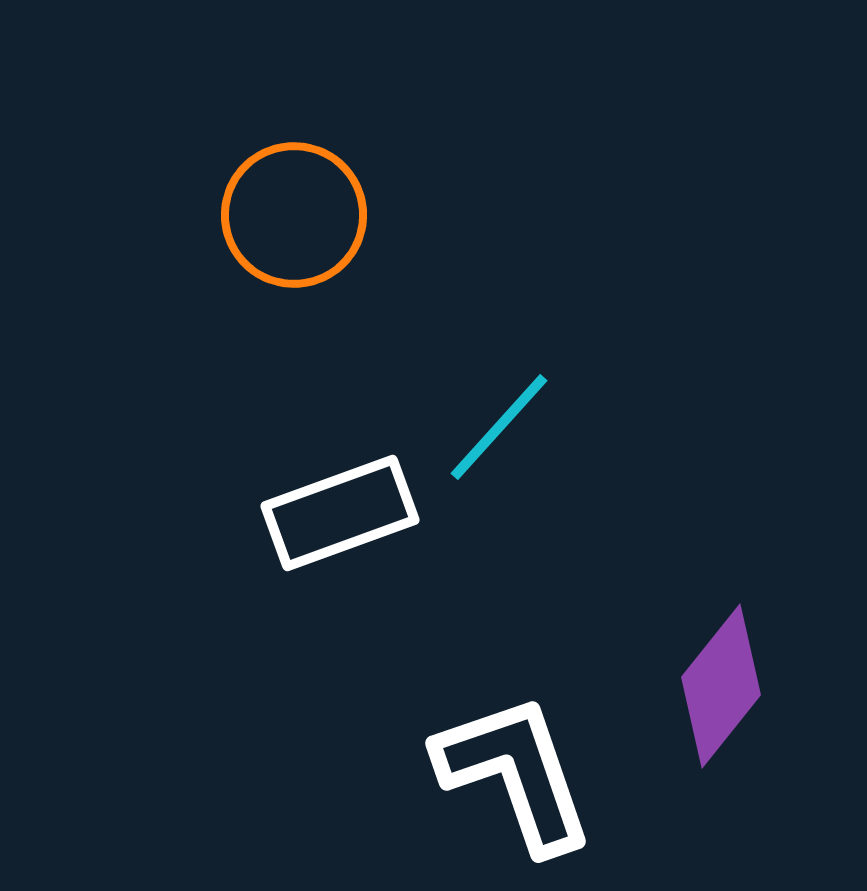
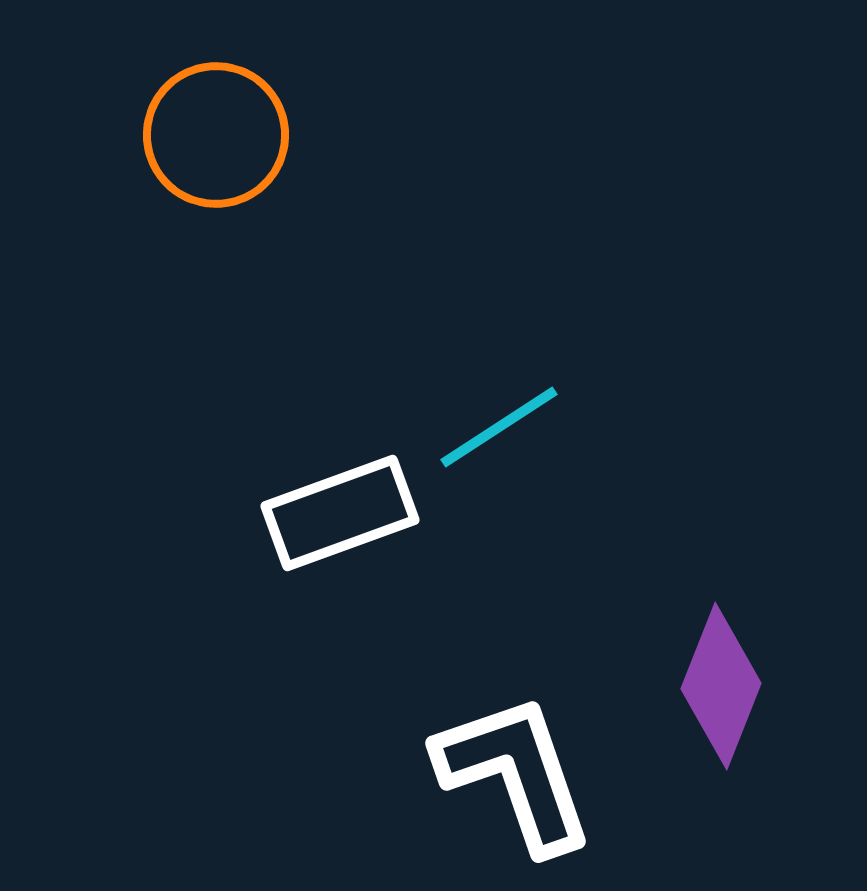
orange circle: moved 78 px left, 80 px up
cyan line: rotated 15 degrees clockwise
purple diamond: rotated 17 degrees counterclockwise
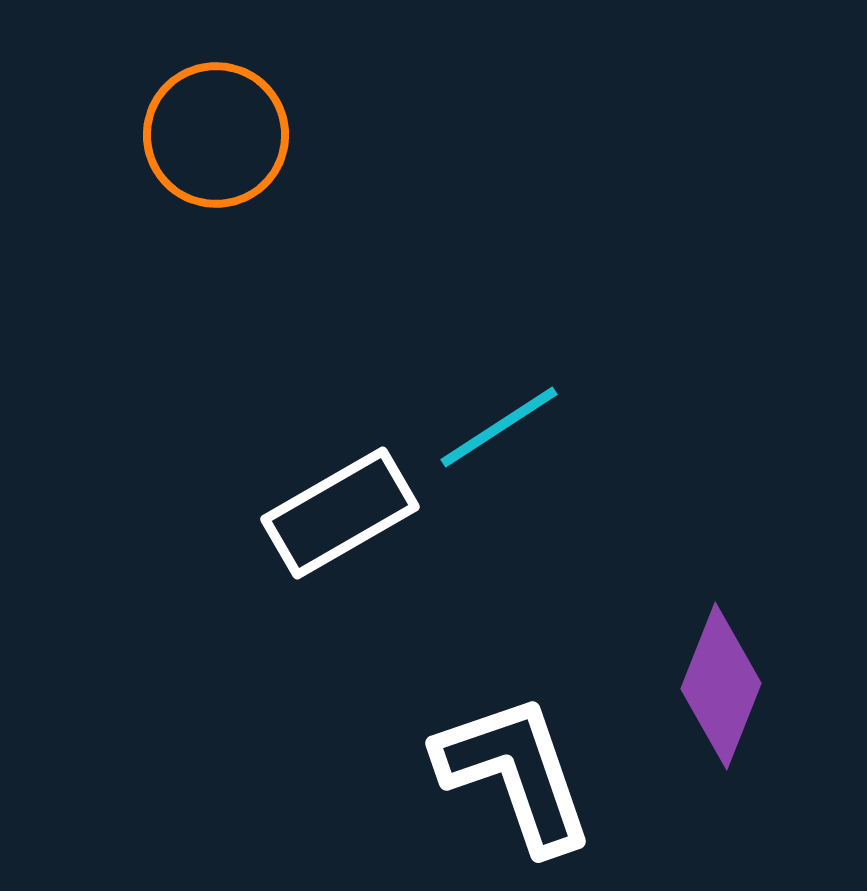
white rectangle: rotated 10 degrees counterclockwise
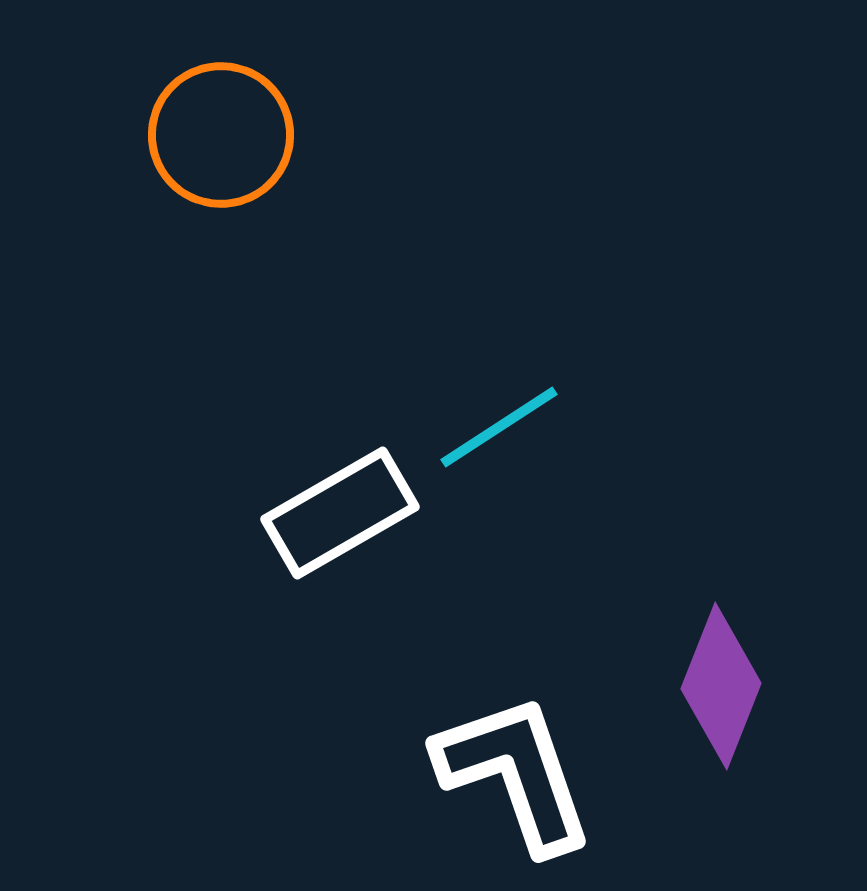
orange circle: moved 5 px right
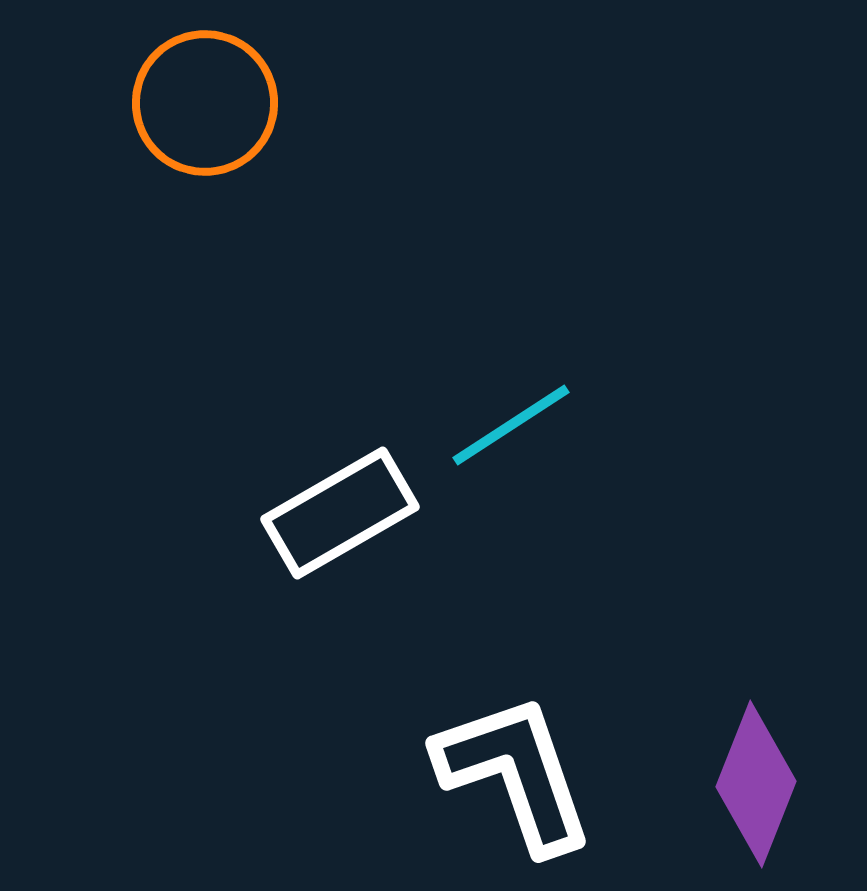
orange circle: moved 16 px left, 32 px up
cyan line: moved 12 px right, 2 px up
purple diamond: moved 35 px right, 98 px down
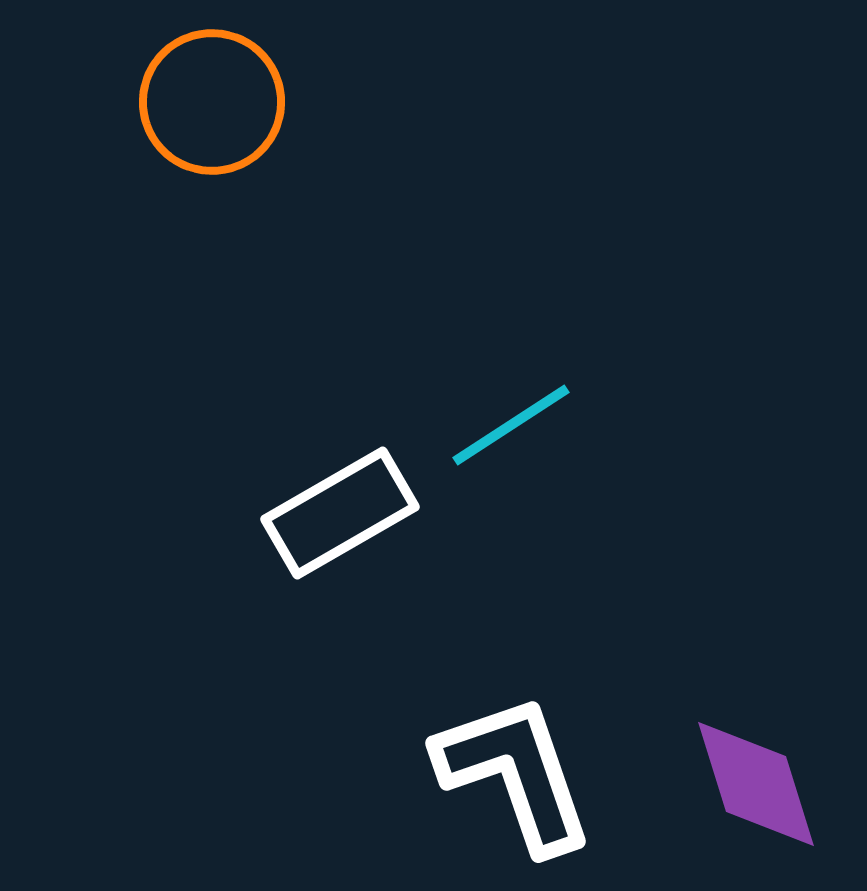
orange circle: moved 7 px right, 1 px up
purple diamond: rotated 39 degrees counterclockwise
